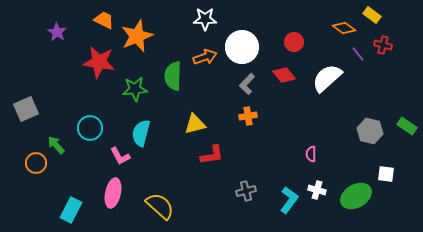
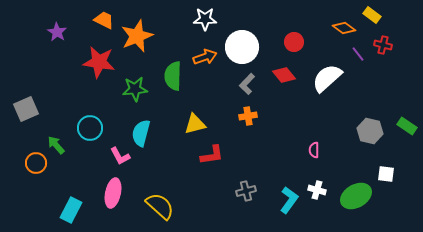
pink semicircle: moved 3 px right, 4 px up
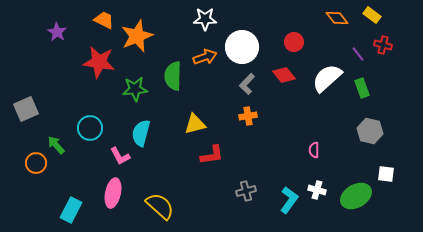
orange diamond: moved 7 px left, 10 px up; rotated 15 degrees clockwise
green rectangle: moved 45 px left, 38 px up; rotated 36 degrees clockwise
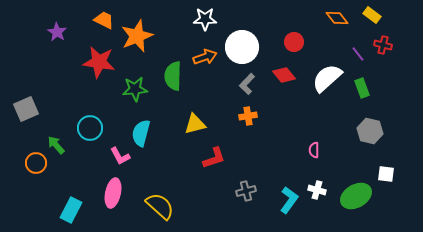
red L-shape: moved 2 px right, 3 px down; rotated 10 degrees counterclockwise
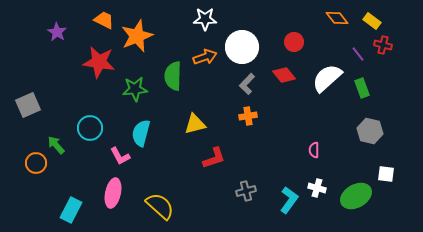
yellow rectangle: moved 6 px down
gray square: moved 2 px right, 4 px up
white cross: moved 2 px up
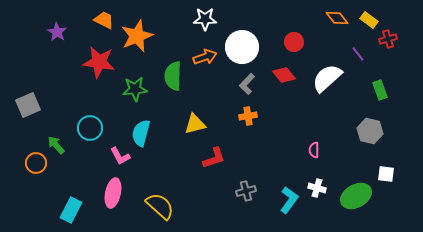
yellow rectangle: moved 3 px left, 1 px up
red cross: moved 5 px right, 6 px up; rotated 30 degrees counterclockwise
green rectangle: moved 18 px right, 2 px down
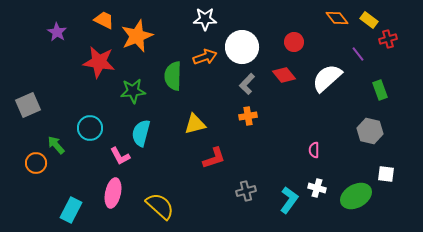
green star: moved 2 px left, 2 px down
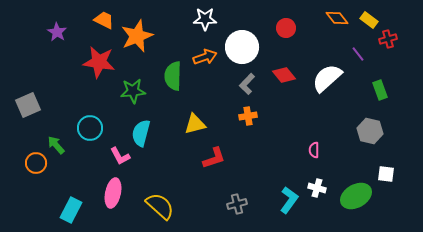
red circle: moved 8 px left, 14 px up
gray cross: moved 9 px left, 13 px down
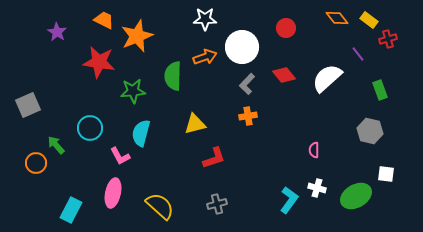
gray cross: moved 20 px left
